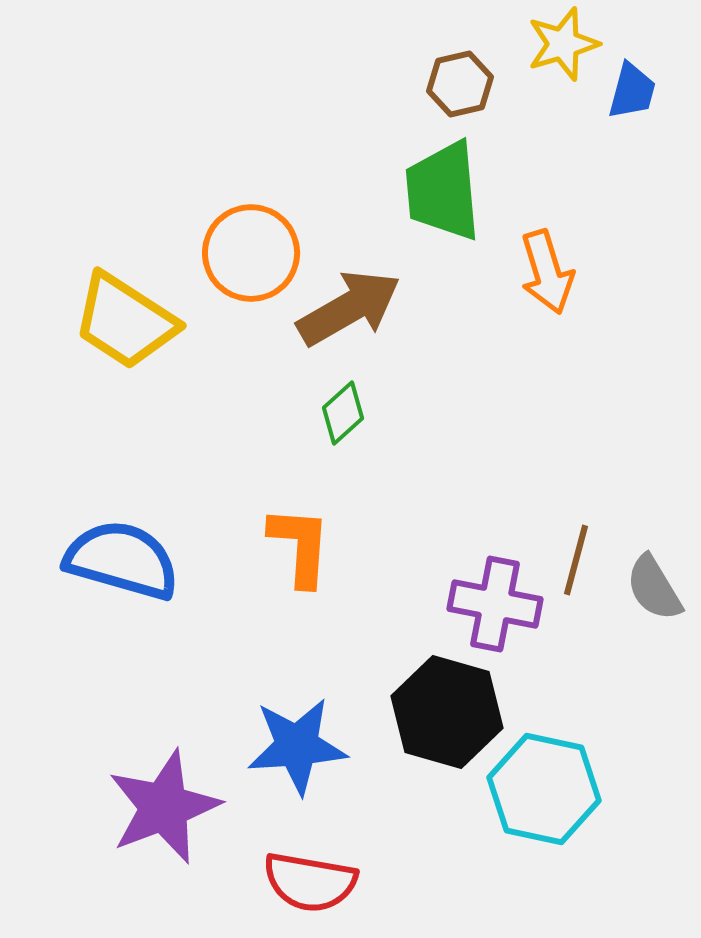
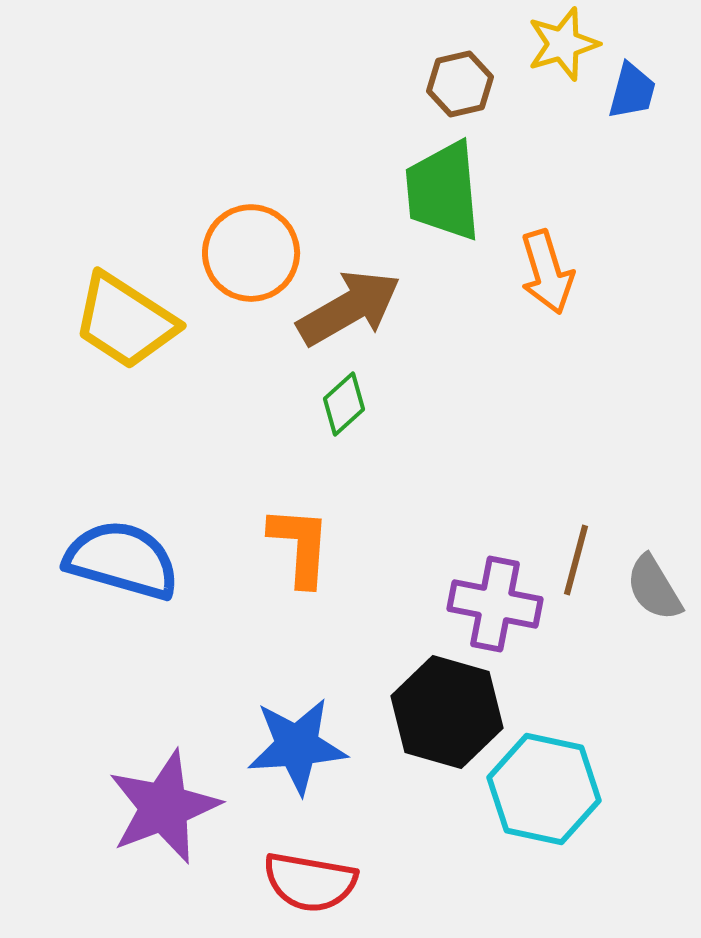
green diamond: moved 1 px right, 9 px up
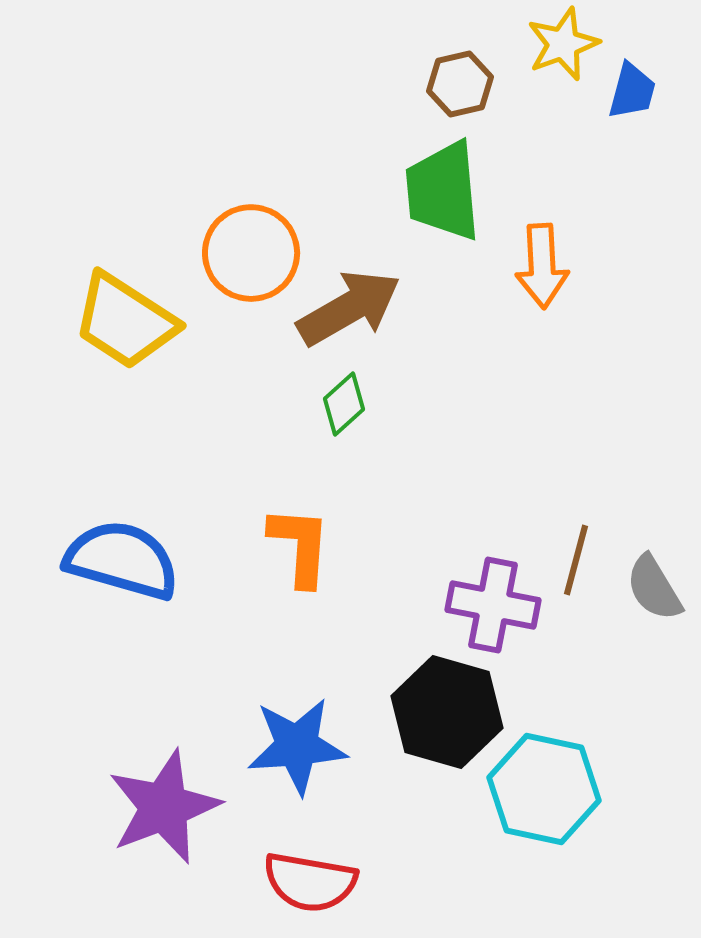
yellow star: rotated 4 degrees counterclockwise
orange arrow: moved 5 px left, 6 px up; rotated 14 degrees clockwise
purple cross: moved 2 px left, 1 px down
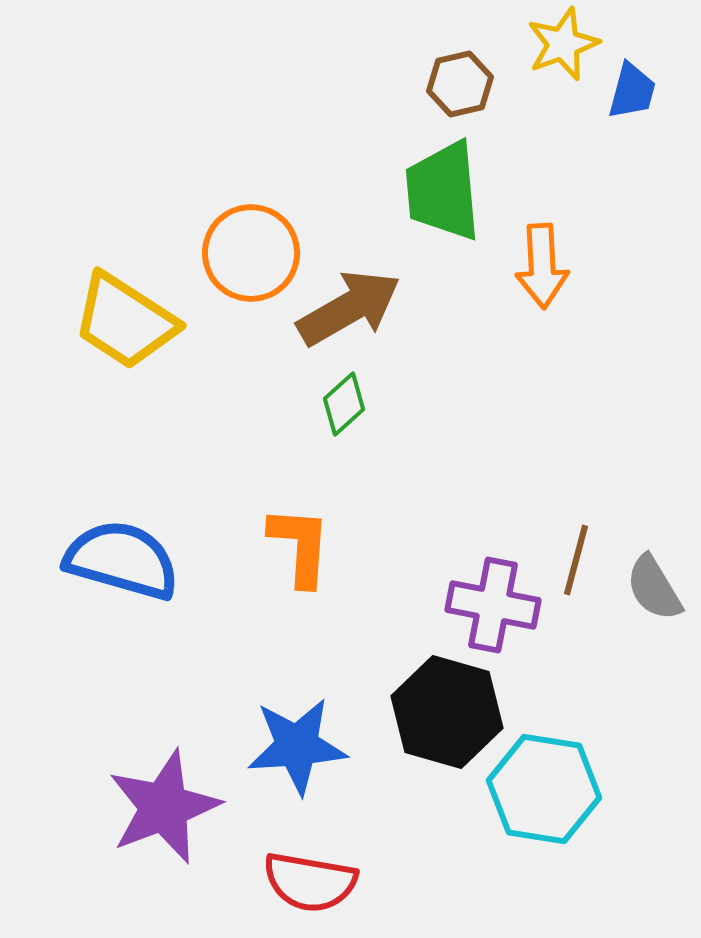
cyan hexagon: rotated 3 degrees counterclockwise
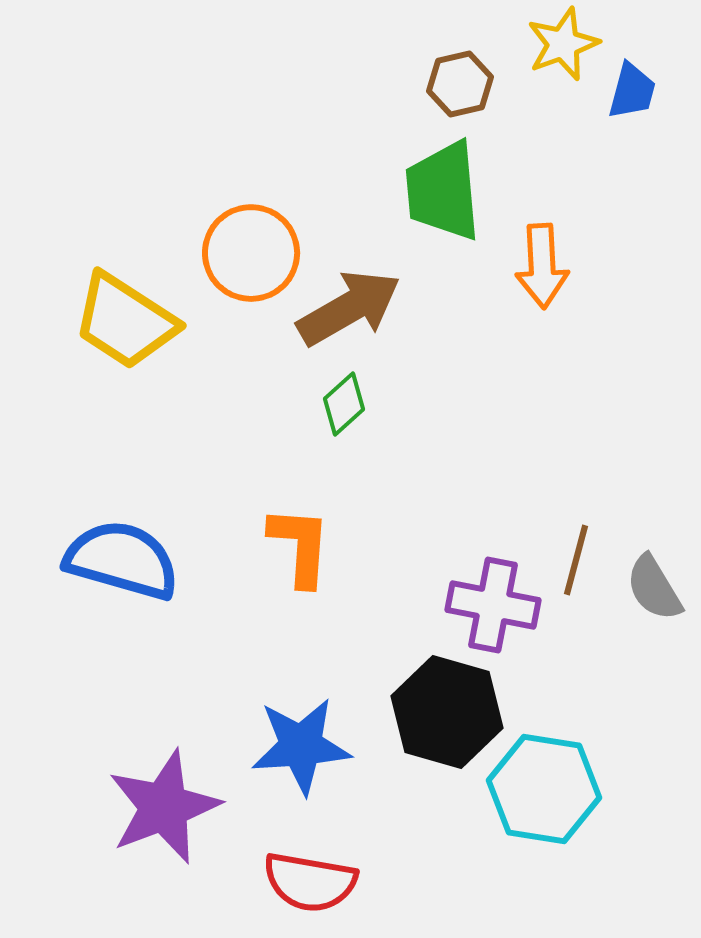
blue star: moved 4 px right
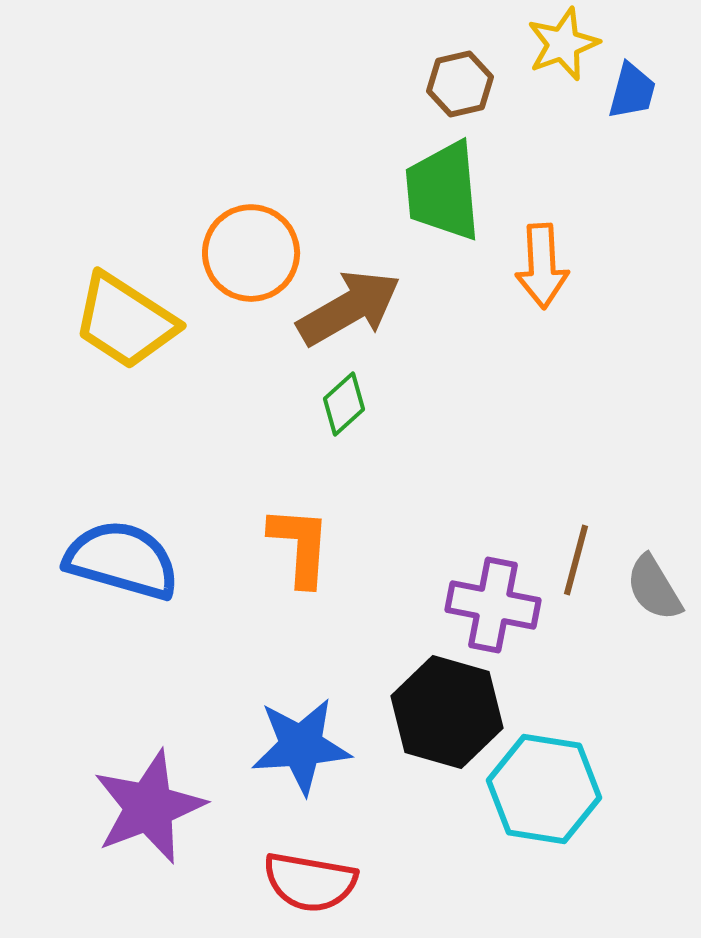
purple star: moved 15 px left
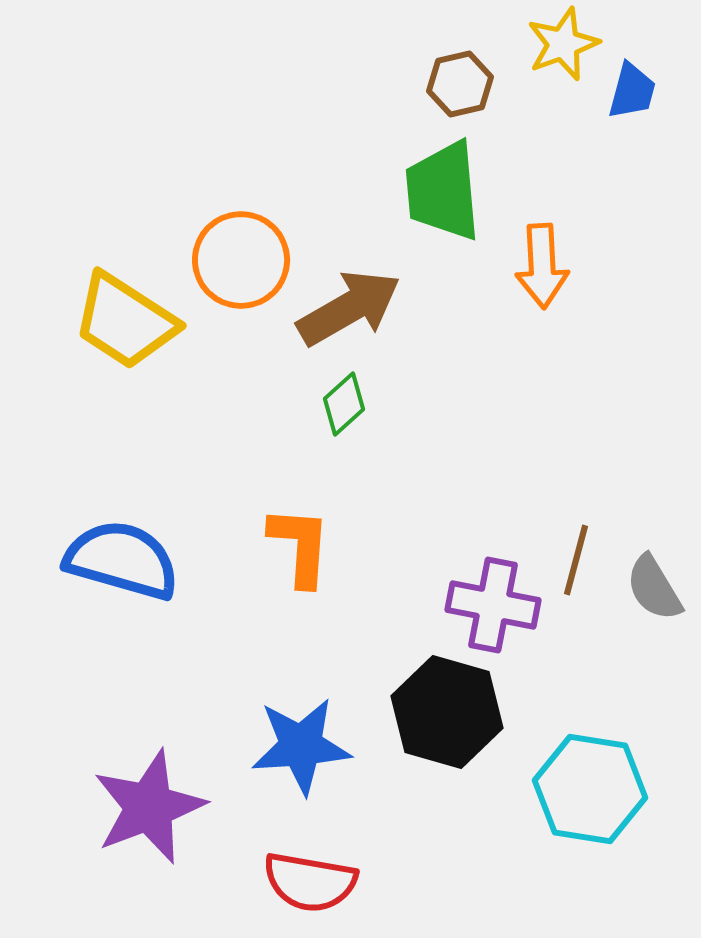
orange circle: moved 10 px left, 7 px down
cyan hexagon: moved 46 px right
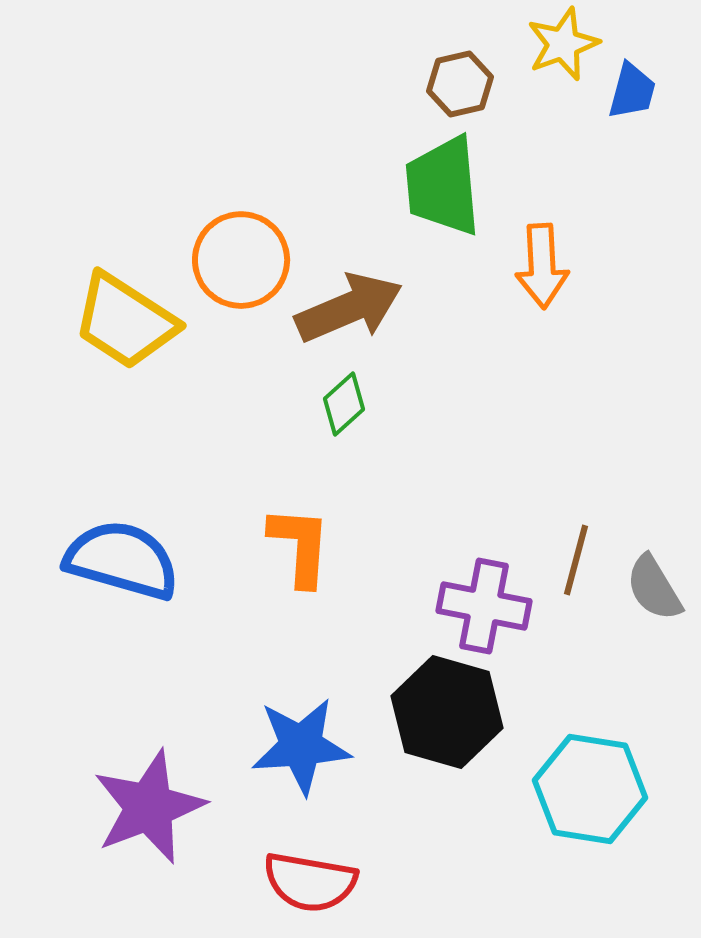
green trapezoid: moved 5 px up
brown arrow: rotated 7 degrees clockwise
purple cross: moved 9 px left, 1 px down
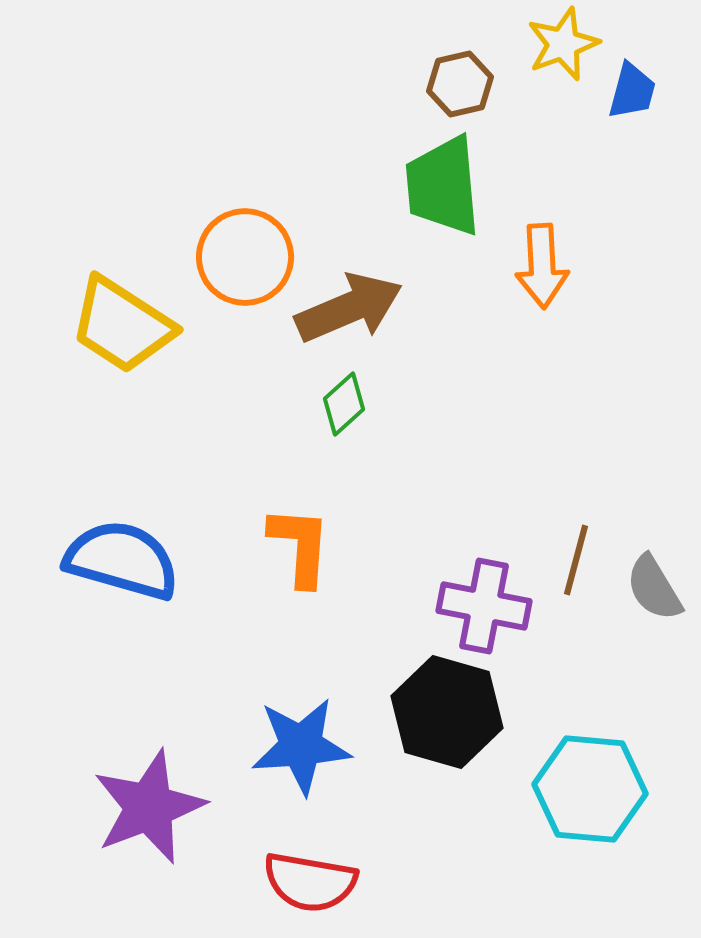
orange circle: moved 4 px right, 3 px up
yellow trapezoid: moved 3 px left, 4 px down
cyan hexagon: rotated 4 degrees counterclockwise
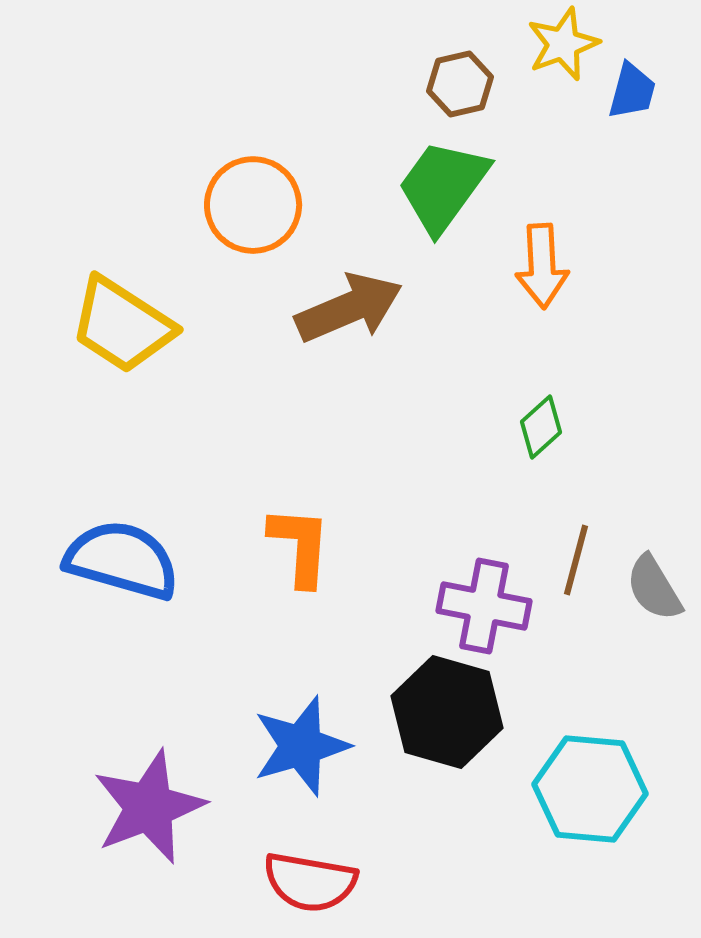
green trapezoid: rotated 41 degrees clockwise
orange circle: moved 8 px right, 52 px up
green diamond: moved 197 px right, 23 px down
blue star: rotated 12 degrees counterclockwise
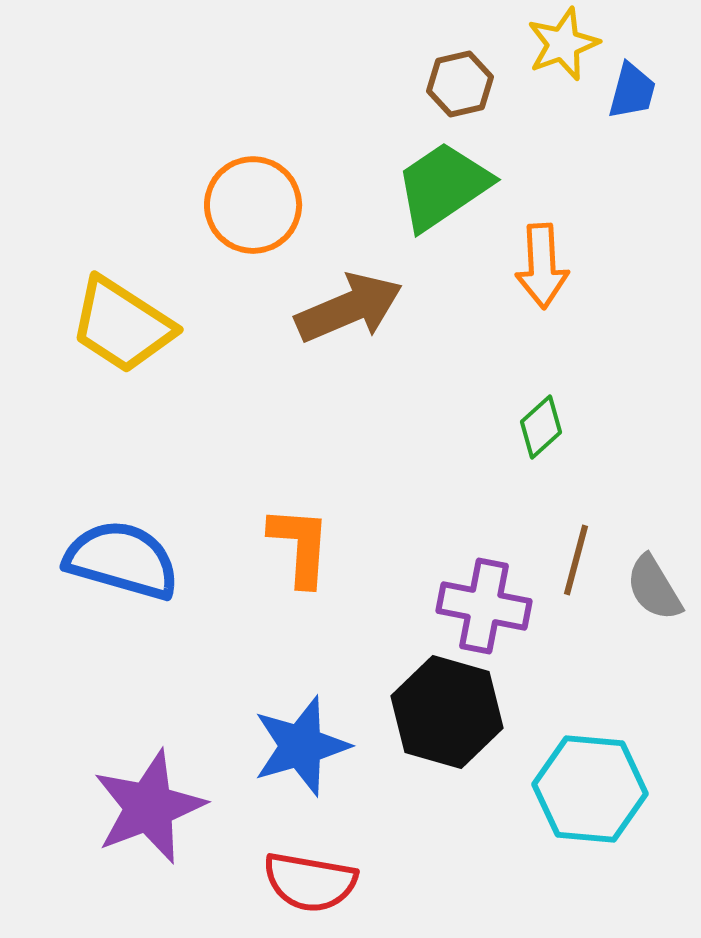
green trapezoid: rotated 20 degrees clockwise
